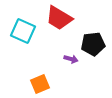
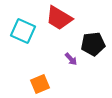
purple arrow: rotated 32 degrees clockwise
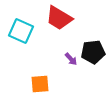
cyan square: moved 2 px left
black pentagon: moved 8 px down
orange square: rotated 18 degrees clockwise
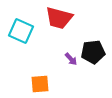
red trapezoid: rotated 16 degrees counterclockwise
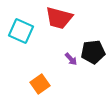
orange square: rotated 30 degrees counterclockwise
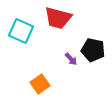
red trapezoid: moved 1 px left
black pentagon: moved 2 px up; rotated 20 degrees clockwise
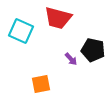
orange square: moved 1 px right; rotated 24 degrees clockwise
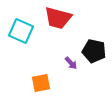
black pentagon: moved 1 px right, 1 px down
purple arrow: moved 4 px down
orange square: moved 1 px up
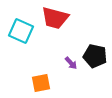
red trapezoid: moved 3 px left
black pentagon: moved 1 px right, 5 px down
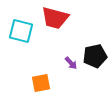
cyan square: rotated 10 degrees counterclockwise
black pentagon: rotated 25 degrees counterclockwise
